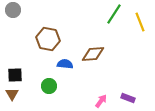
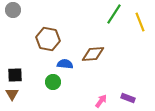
green circle: moved 4 px right, 4 px up
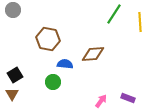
yellow line: rotated 18 degrees clockwise
black square: rotated 28 degrees counterclockwise
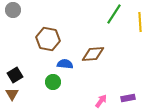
purple rectangle: rotated 32 degrees counterclockwise
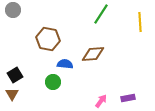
green line: moved 13 px left
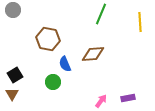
green line: rotated 10 degrees counterclockwise
blue semicircle: rotated 119 degrees counterclockwise
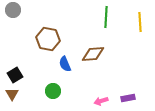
green line: moved 5 px right, 3 px down; rotated 20 degrees counterclockwise
green circle: moved 9 px down
pink arrow: rotated 144 degrees counterclockwise
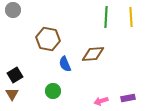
yellow line: moved 9 px left, 5 px up
